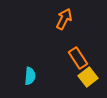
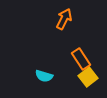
orange rectangle: moved 3 px right, 1 px down
cyan semicircle: moved 14 px right; rotated 102 degrees clockwise
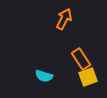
yellow square: rotated 18 degrees clockwise
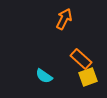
orange rectangle: rotated 15 degrees counterclockwise
cyan semicircle: rotated 18 degrees clockwise
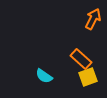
orange arrow: moved 29 px right
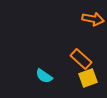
orange arrow: rotated 75 degrees clockwise
yellow square: moved 1 px down
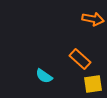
orange rectangle: moved 1 px left
yellow square: moved 5 px right, 6 px down; rotated 12 degrees clockwise
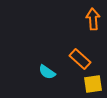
orange arrow: rotated 105 degrees counterclockwise
cyan semicircle: moved 3 px right, 4 px up
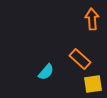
orange arrow: moved 1 px left
cyan semicircle: moved 1 px left; rotated 84 degrees counterclockwise
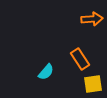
orange arrow: rotated 90 degrees clockwise
orange rectangle: rotated 15 degrees clockwise
